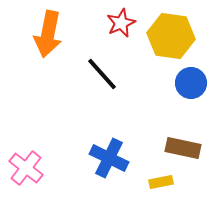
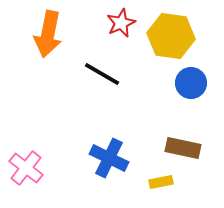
black line: rotated 18 degrees counterclockwise
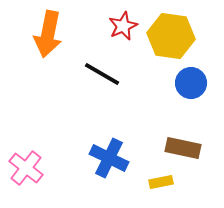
red star: moved 2 px right, 3 px down
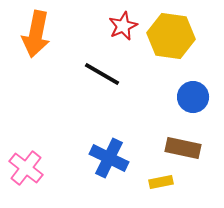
orange arrow: moved 12 px left
blue circle: moved 2 px right, 14 px down
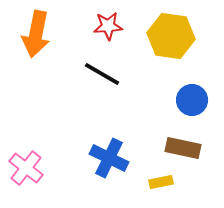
red star: moved 15 px left; rotated 20 degrees clockwise
blue circle: moved 1 px left, 3 px down
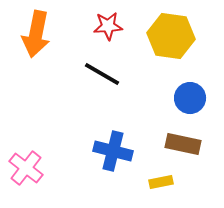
blue circle: moved 2 px left, 2 px up
brown rectangle: moved 4 px up
blue cross: moved 4 px right, 7 px up; rotated 12 degrees counterclockwise
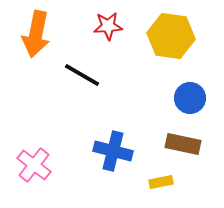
black line: moved 20 px left, 1 px down
pink cross: moved 8 px right, 3 px up
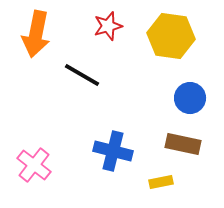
red star: rotated 12 degrees counterclockwise
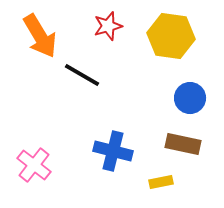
orange arrow: moved 4 px right, 2 px down; rotated 42 degrees counterclockwise
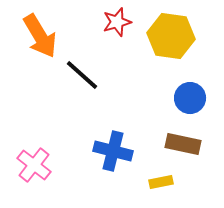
red star: moved 9 px right, 4 px up
black line: rotated 12 degrees clockwise
